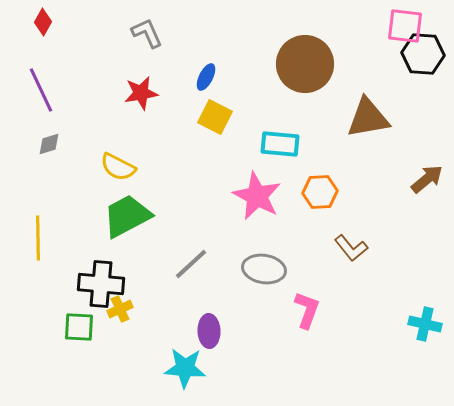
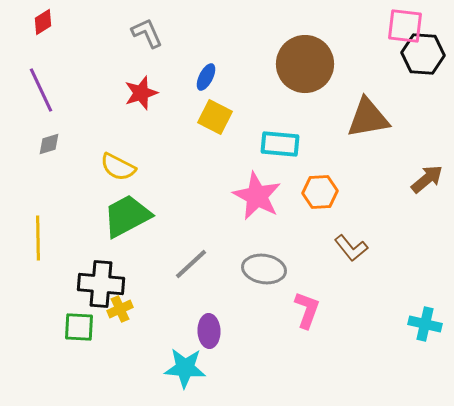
red diamond: rotated 28 degrees clockwise
red star: rotated 8 degrees counterclockwise
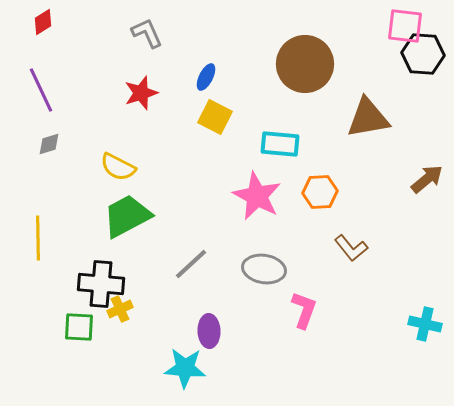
pink L-shape: moved 3 px left
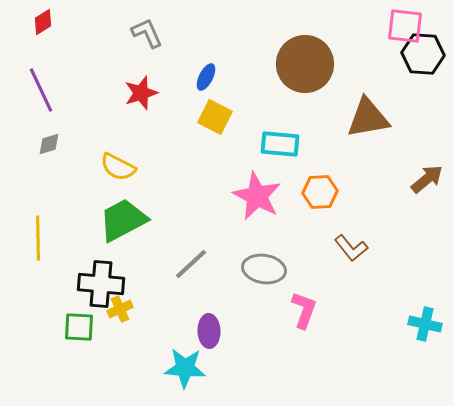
green trapezoid: moved 4 px left, 4 px down
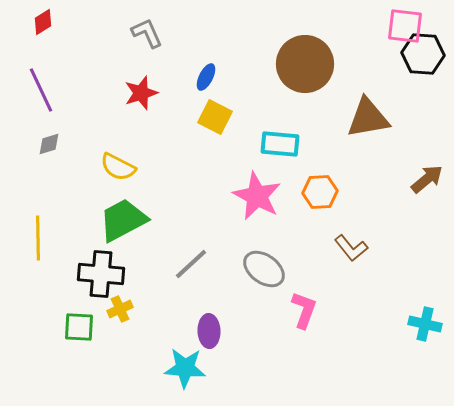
gray ellipse: rotated 27 degrees clockwise
black cross: moved 10 px up
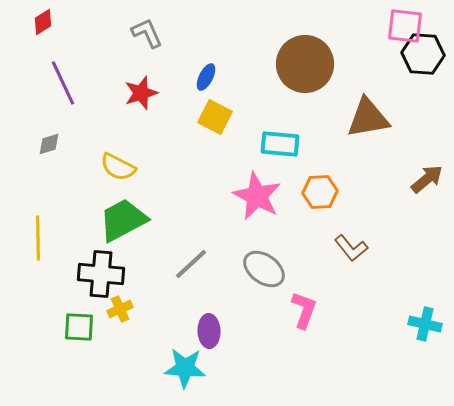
purple line: moved 22 px right, 7 px up
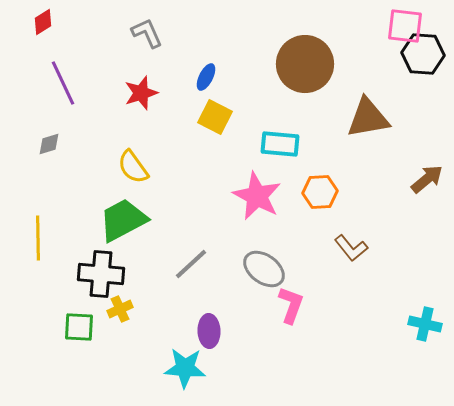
yellow semicircle: moved 15 px right; rotated 27 degrees clockwise
pink L-shape: moved 13 px left, 5 px up
